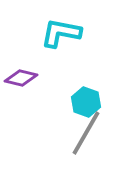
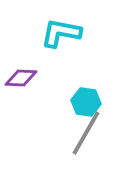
purple diamond: rotated 12 degrees counterclockwise
cyan hexagon: rotated 12 degrees counterclockwise
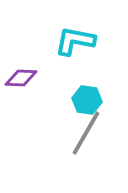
cyan L-shape: moved 14 px right, 8 px down
cyan hexagon: moved 1 px right, 2 px up
